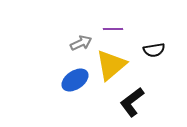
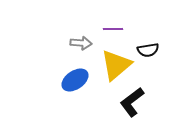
gray arrow: rotated 30 degrees clockwise
black semicircle: moved 6 px left
yellow triangle: moved 5 px right
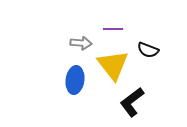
black semicircle: rotated 30 degrees clockwise
yellow triangle: moved 3 px left; rotated 28 degrees counterclockwise
blue ellipse: rotated 48 degrees counterclockwise
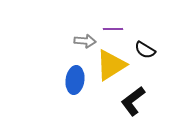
gray arrow: moved 4 px right, 2 px up
black semicircle: moved 3 px left; rotated 10 degrees clockwise
yellow triangle: moved 2 px left; rotated 36 degrees clockwise
black L-shape: moved 1 px right, 1 px up
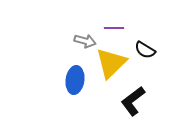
purple line: moved 1 px right, 1 px up
gray arrow: rotated 10 degrees clockwise
yellow triangle: moved 2 px up; rotated 12 degrees counterclockwise
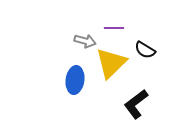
black L-shape: moved 3 px right, 3 px down
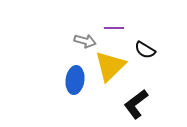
yellow triangle: moved 1 px left, 3 px down
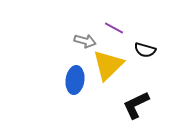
purple line: rotated 30 degrees clockwise
black semicircle: rotated 15 degrees counterclockwise
yellow triangle: moved 2 px left, 1 px up
black L-shape: moved 1 px down; rotated 12 degrees clockwise
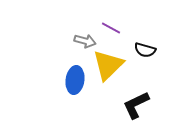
purple line: moved 3 px left
